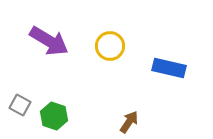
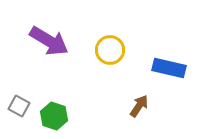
yellow circle: moved 4 px down
gray square: moved 1 px left, 1 px down
brown arrow: moved 10 px right, 16 px up
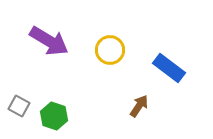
blue rectangle: rotated 24 degrees clockwise
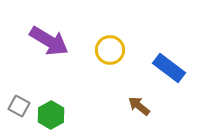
brown arrow: rotated 85 degrees counterclockwise
green hexagon: moved 3 px left, 1 px up; rotated 12 degrees clockwise
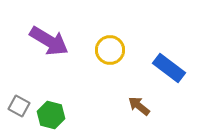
green hexagon: rotated 16 degrees counterclockwise
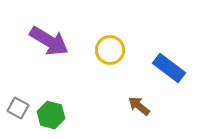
gray square: moved 1 px left, 2 px down
